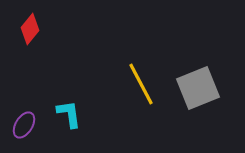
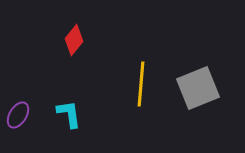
red diamond: moved 44 px right, 11 px down
yellow line: rotated 33 degrees clockwise
purple ellipse: moved 6 px left, 10 px up
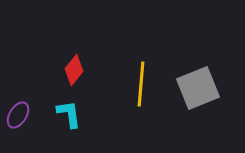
red diamond: moved 30 px down
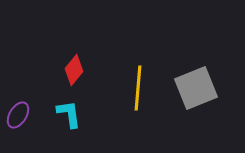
yellow line: moved 3 px left, 4 px down
gray square: moved 2 px left
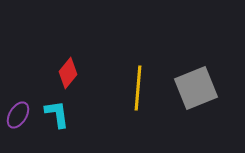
red diamond: moved 6 px left, 3 px down
cyan L-shape: moved 12 px left
